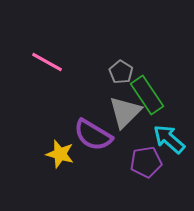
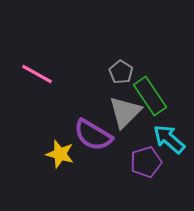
pink line: moved 10 px left, 12 px down
green rectangle: moved 3 px right, 1 px down
purple pentagon: rotated 8 degrees counterclockwise
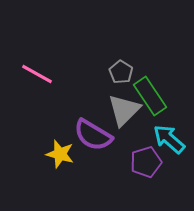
gray triangle: moved 1 px left, 2 px up
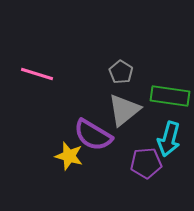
pink line: rotated 12 degrees counterclockwise
green rectangle: moved 20 px right; rotated 48 degrees counterclockwise
gray triangle: rotated 6 degrees clockwise
cyan arrow: rotated 116 degrees counterclockwise
yellow star: moved 9 px right, 2 px down
purple pentagon: moved 1 px down; rotated 12 degrees clockwise
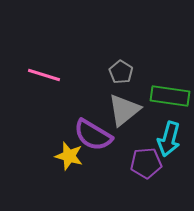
pink line: moved 7 px right, 1 px down
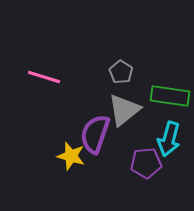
pink line: moved 2 px down
purple semicircle: moved 2 px right, 1 px up; rotated 78 degrees clockwise
yellow star: moved 2 px right
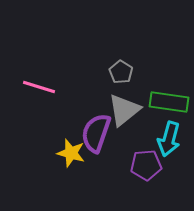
pink line: moved 5 px left, 10 px down
green rectangle: moved 1 px left, 6 px down
purple semicircle: moved 1 px right, 1 px up
yellow star: moved 3 px up
purple pentagon: moved 2 px down
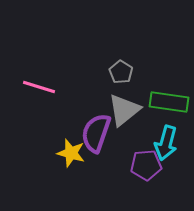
cyan arrow: moved 3 px left, 4 px down
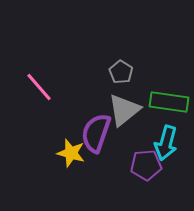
pink line: rotated 32 degrees clockwise
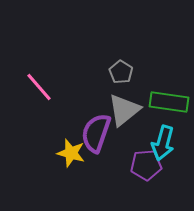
cyan arrow: moved 3 px left
